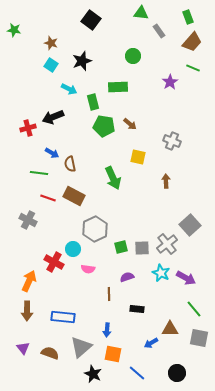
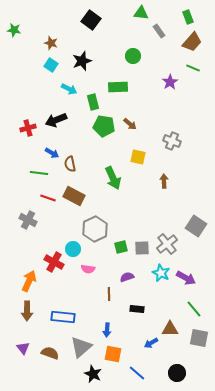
black arrow at (53, 117): moved 3 px right, 3 px down
brown arrow at (166, 181): moved 2 px left
gray square at (190, 225): moved 6 px right, 1 px down; rotated 15 degrees counterclockwise
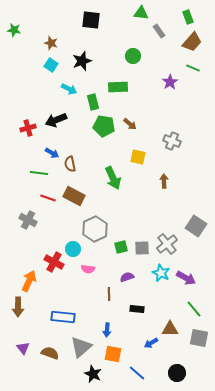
black square at (91, 20): rotated 30 degrees counterclockwise
brown arrow at (27, 311): moved 9 px left, 4 px up
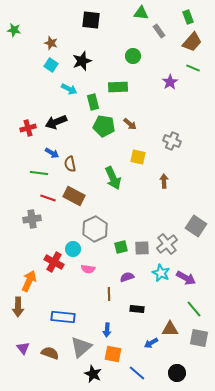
black arrow at (56, 120): moved 2 px down
gray cross at (28, 220): moved 4 px right, 1 px up; rotated 36 degrees counterclockwise
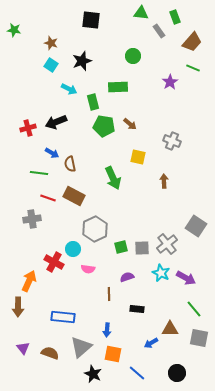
green rectangle at (188, 17): moved 13 px left
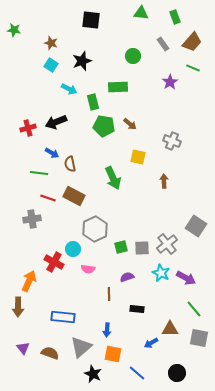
gray rectangle at (159, 31): moved 4 px right, 13 px down
